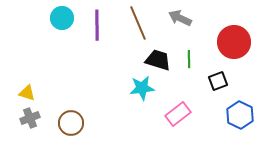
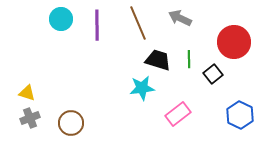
cyan circle: moved 1 px left, 1 px down
black square: moved 5 px left, 7 px up; rotated 18 degrees counterclockwise
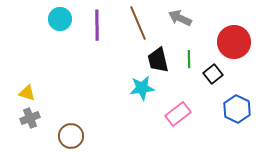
cyan circle: moved 1 px left
black trapezoid: rotated 120 degrees counterclockwise
blue hexagon: moved 3 px left, 6 px up
brown circle: moved 13 px down
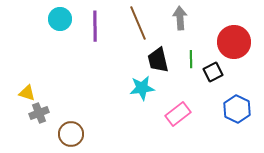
gray arrow: rotated 60 degrees clockwise
purple line: moved 2 px left, 1 px down
green line: moved 2 px right
black square: moved 2 px up; rotated 12 degrees clockwise
gray cross: moved 9 px right, 5 px up
brown circle: moved 2 px up
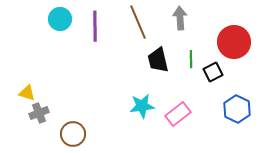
brown line: moved 1 px up
cyan star: moved 18 px down
brown circle: moved 2 px right
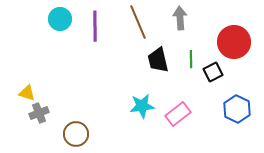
brown circle: moved 3 px right
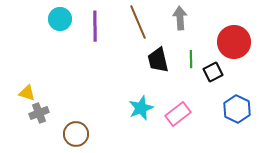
cyan star: moved 1 px left, 2 px down; rotated 15 degrees counterclockwise
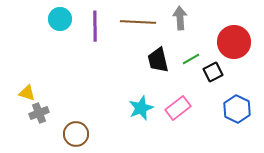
brown line: rotated 64 degrees counterclockwise
green line: rotated 60 degrees clockwise
pink rectangle: moved 6 px up
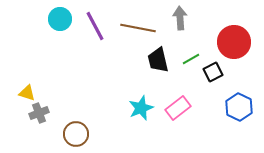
brown line: moved 6 px down; rotated 8 degrees clockwise
purple line: rotated 28 degrees counterclockwise
blue hexagon: moved 2 px right, 2 px up
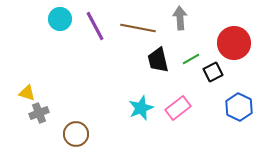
red circle: moved 1 px down
